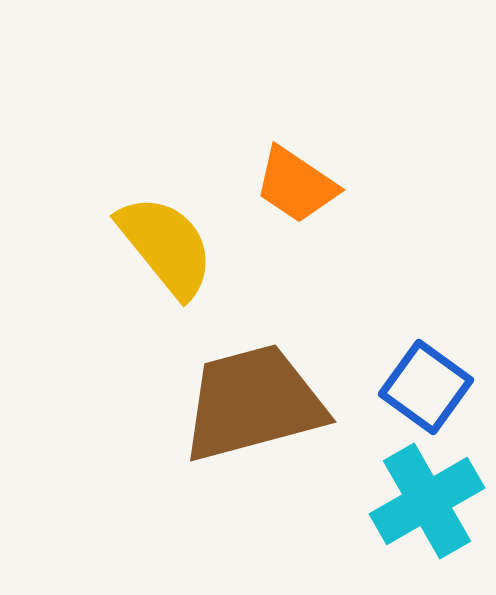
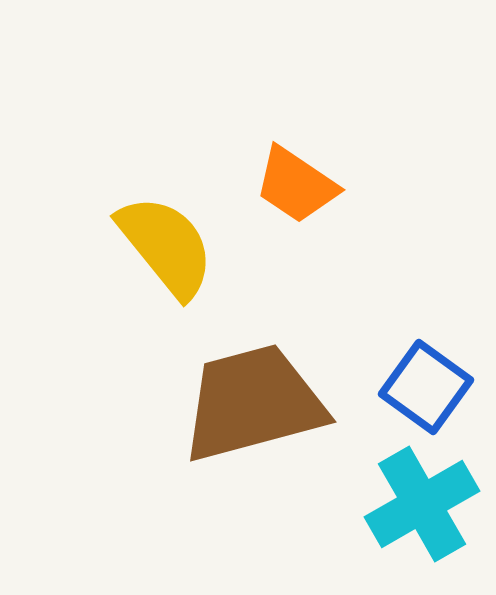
cyan cross: moved 5 px left, 3 px down
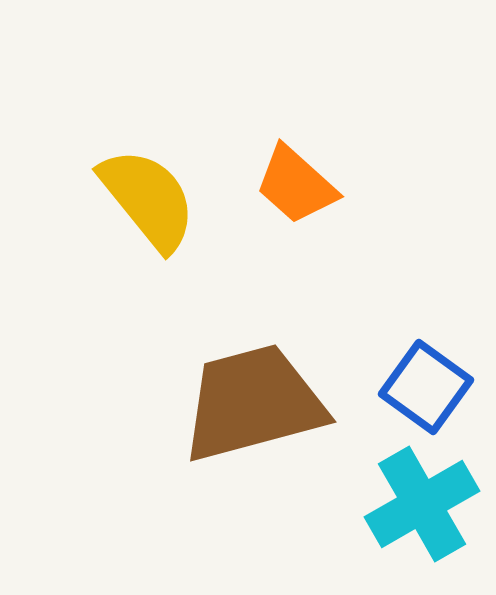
orange trapezoid: rotated 8 degrees clockwise
yellow semicircle: moved 18 px left, 47 px up
